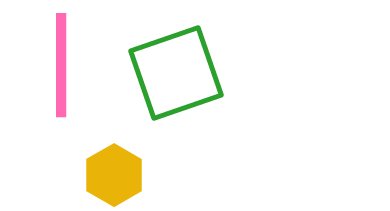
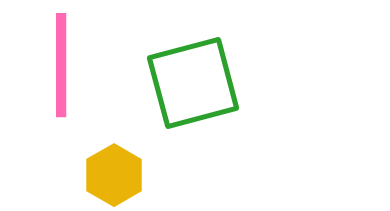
green square: moved 17 px right, 10 px down; rotated 4 degrees clockwise
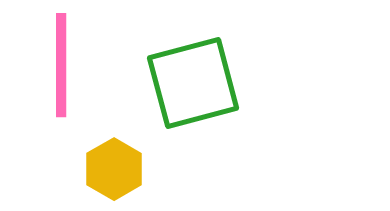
yellow hexagon: moved 6 px up
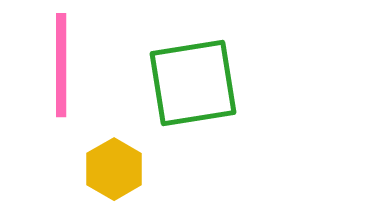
green square: rotated 6 degrees clockwise
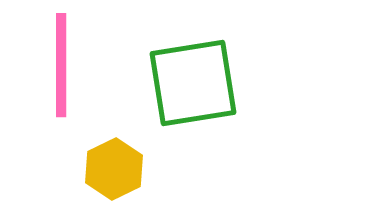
yellow hexagon: rotated 4 degrees clockwise
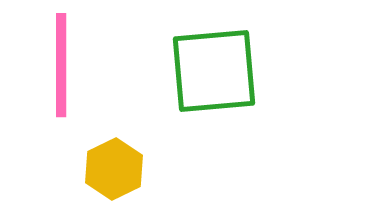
green square: moved 21 px right, 12 px up; rotated 4 degrees clockwise
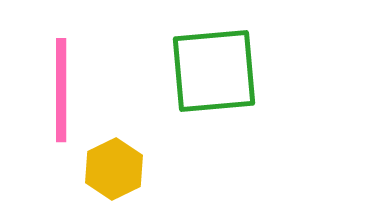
pink line: moved 25 px down
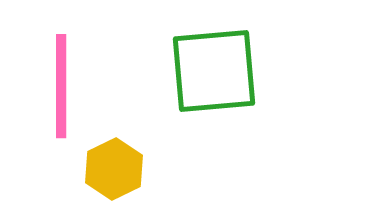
pink line: moved 4 px up
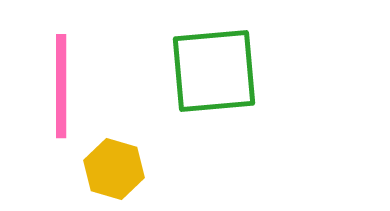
yellow hexagon: rotated 18 degrees counterclockwise
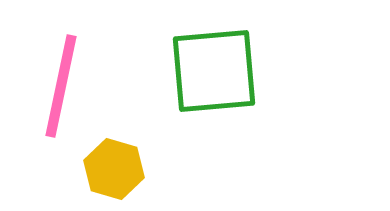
pink line: rotated 12 degrees clockwise
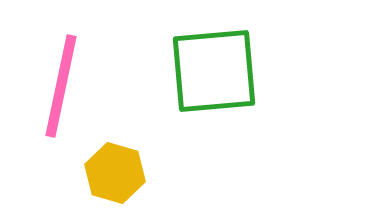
yellow hexagon: moved 1 px right, 4 px down
